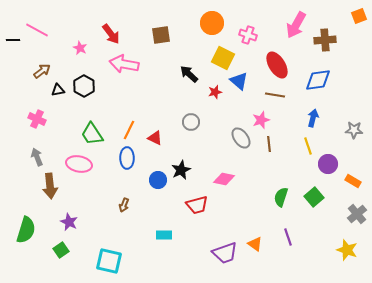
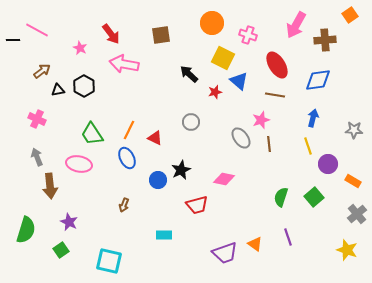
orange square at (359, 16): moved 9 px left, 1 px up; rotated 14 degrees counterclockwise
blue ellipse at (127, 158): rotated 25 degrees counterclockwise
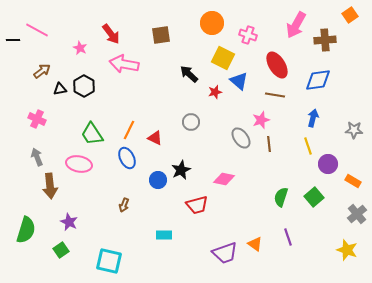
black triangle at (58, 90): moved 2 px right, 1 px up
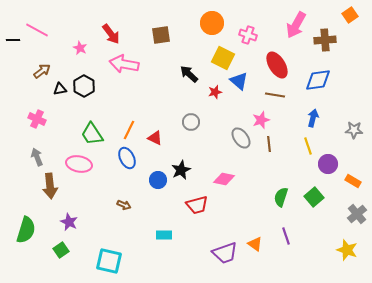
brown arrow at (124, 205): rotated 88 degrees counterclockwise
purple line at (288, 237): moved 2 px left, 1 px up
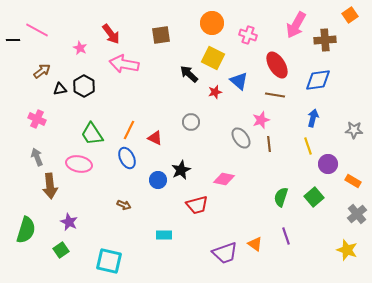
yellow square at (223, 58): moved 10 px left
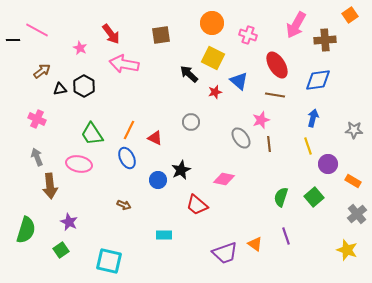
red trapezoid at (197, 205): rotated 55 degrees clockwise
